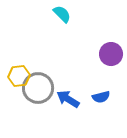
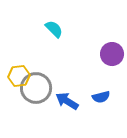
cyan semicircle: moved 8 px left, 15 px down
purple circle: moved 1 px right
gray circle: moved 2 px left
blue arrow: moved 1 px left, 2 px down
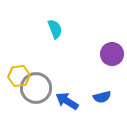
cyan semicircle: moved 1 px right; rotated 24 degrees clockwise
blue semicircle: moved 1 px right
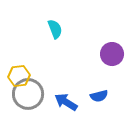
gray circle: moved 8 px left, 6 px down
blue semicircle: moved 3 px left, 1 px up
blue arrow: moved 1 px left, 1 px down
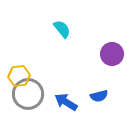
cyan semicircle: moved 7 px right; rotated 18 degrees counterclockwise
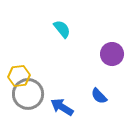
blue semicircle: rotated 60 degrees clockwise
blue arrow: moved 4 px left, 5 px down
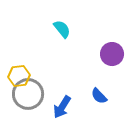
blue arrow: rotated 90 degrees counterclockwise
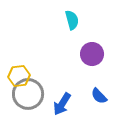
cyan semicircle: moved 10 px right, 9 px up; rotated 24 degrees clockwise
purple circle: moved 20 px left
blue arrow: moved 3 px up
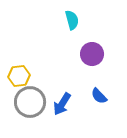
gray circle: moved 2 px right, 8 px down
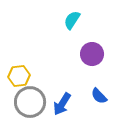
cyan semicircle: rotated 132 degrees counterclockwise
